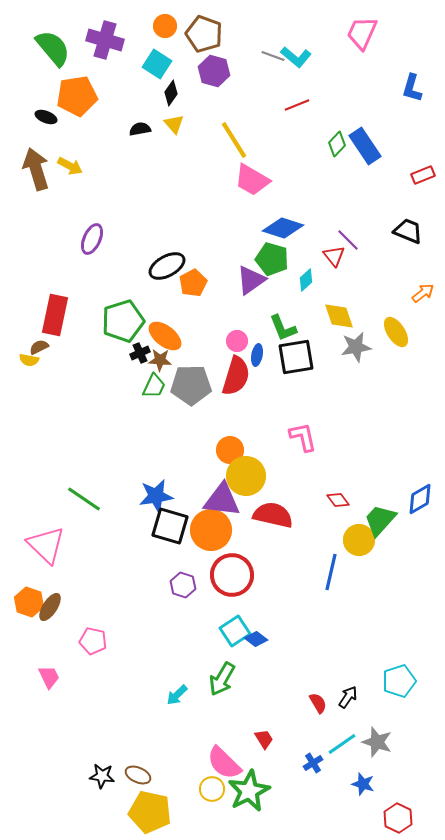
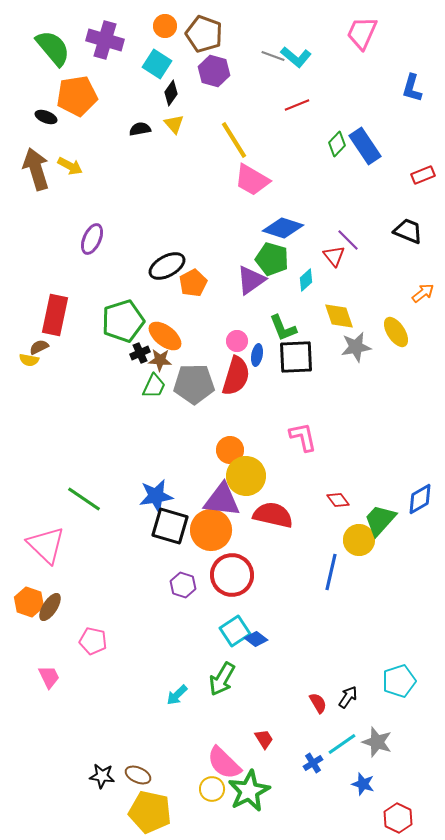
black square at (296, 357): rotated 6 degrees clockwise
gray pentagon at (191, 385): moved 3 px right, 1 px up
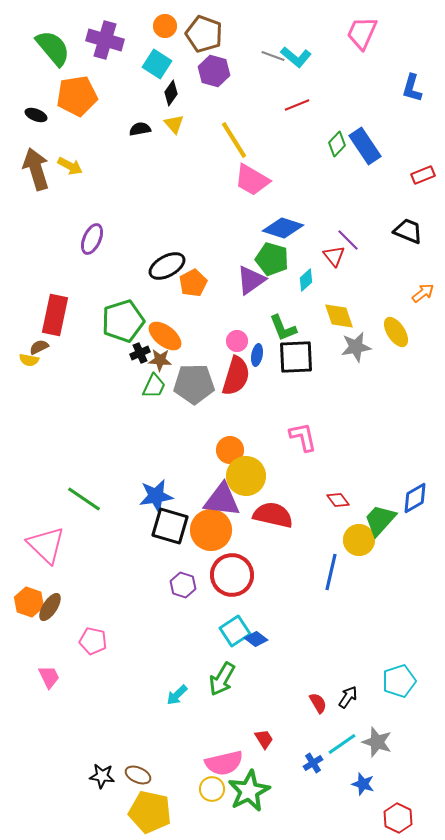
black ellipse at (46, 117): moved 10 px left, 2 px up
blue diamond at (420, 499): moved 5 px left, 1 px up
pink semicircle at (224, 763): rotated 57 degrees counterclockwise
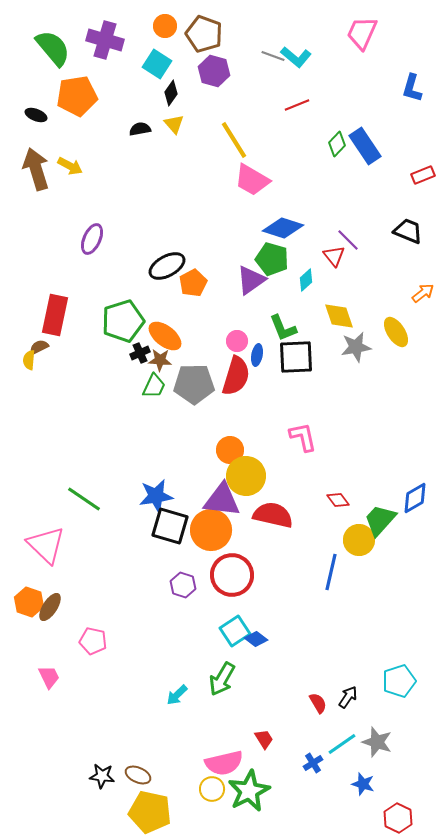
yellow semicircle at (29, 360): rotated 84 degrees clockwise
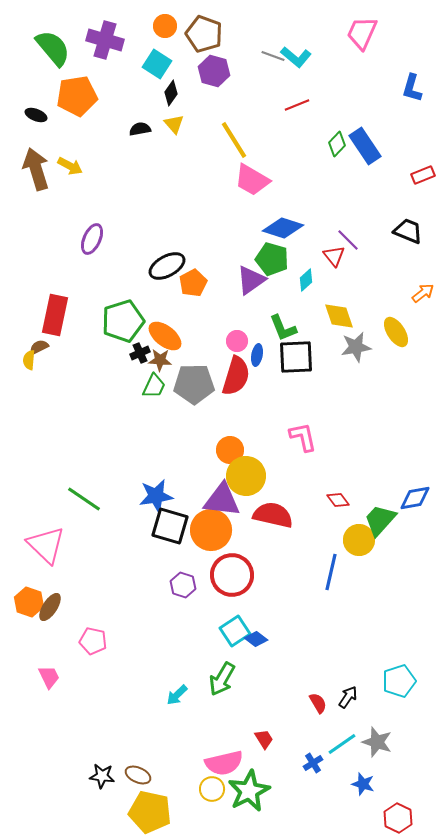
blue diamond at (415, 498): rotated 20 degrees clockwise
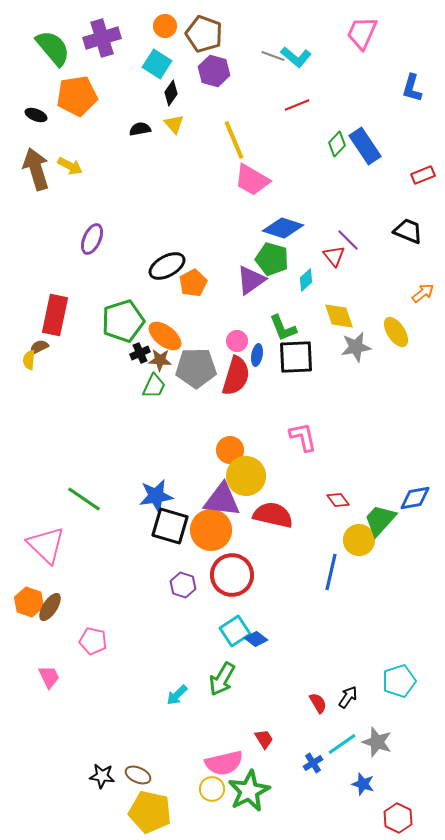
purple cross at (105, 40): moved 3 px left, 2 px up; rotated 33 degrees counterclockwise
yellow line at (234, 140): rotated 9 degrees clockwise
gray pentagon at (194, 384): moved 2 px right, 16 px up
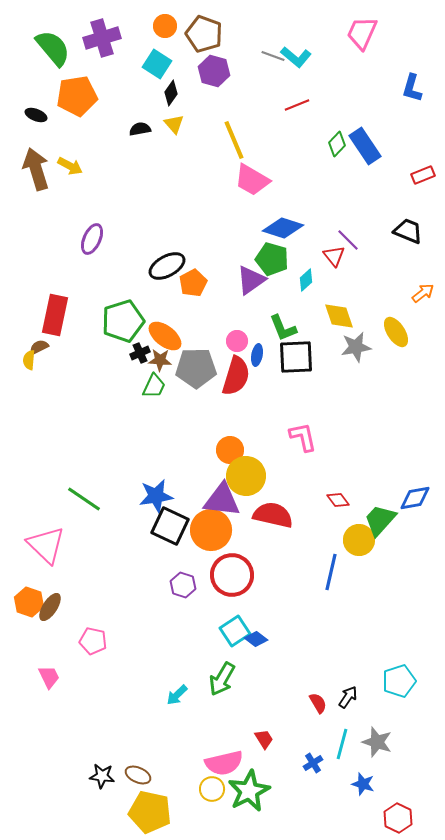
black square at (170, 526): rotated 9 degrees clockwise
cyan line at (342, 744): rotated 40 degrees counterclockwise
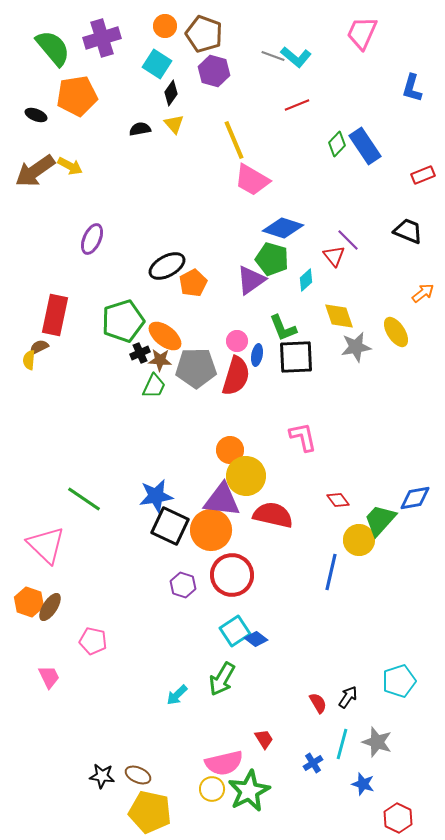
brown arrow at (36, 169): moved 1 px left, 2 px down; rotated 108 degrees counterclockwise
